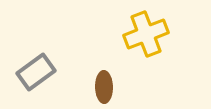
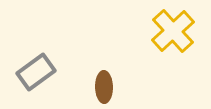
yellow cross: moved 27 px right, 3 px up; rotated 21 degrees counterclockwise
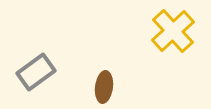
brown ellipse: rotated 8 degrees clockwise
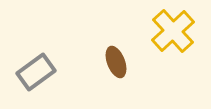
brown ellipse: moved 12 px right, 25 px up; rotated 28 degrees counterclockwise
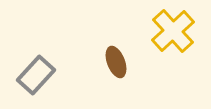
gray rectangle: moved 3 px down; rotated 12 degrees counterclockwise
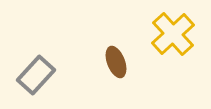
yellow cross: moved 3 px down
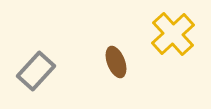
gray rectangle: moved 4 px up
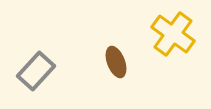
yellow cross: rotated 12 degrees counterclockwise
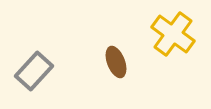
gray rectangle: moved 2 px left
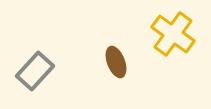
gray rectangle: moved 1 px right
